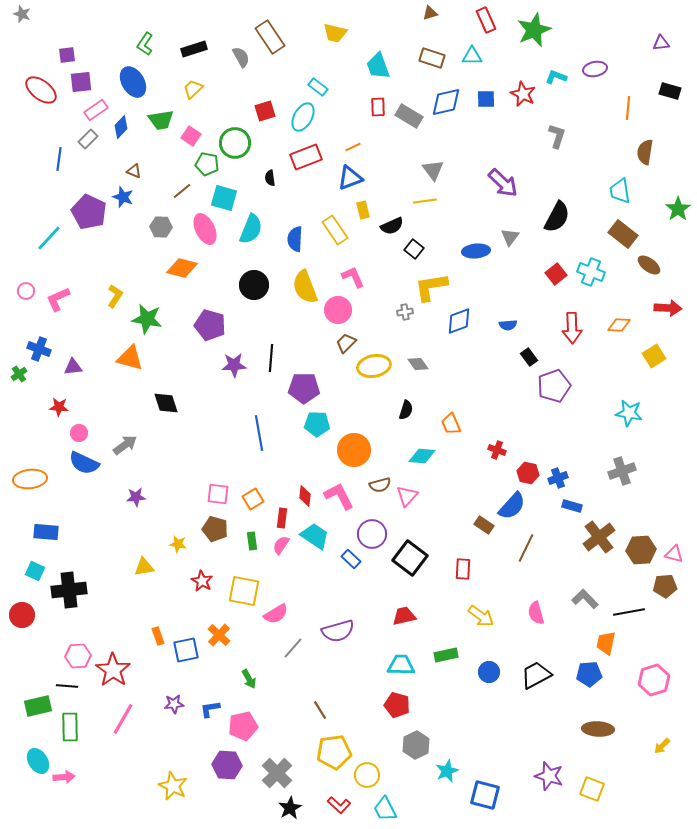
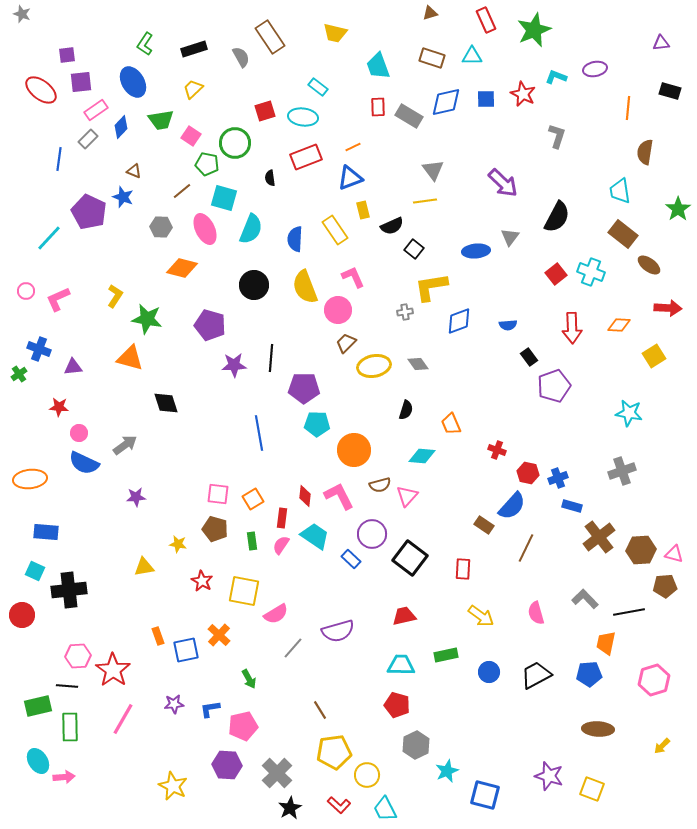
cyan ellipse at (303, 117): rotated 68 degrees clockwise
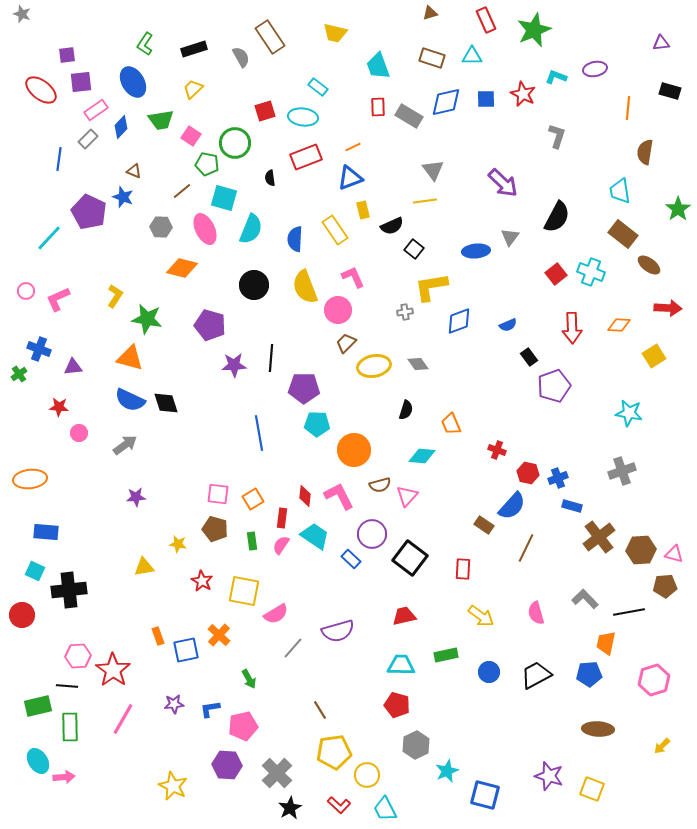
blue semicircle at (508, 325): rotated 18 degrees counterclockwise
blue semicircle at (84, 463): moved 46 px right, 63 px up
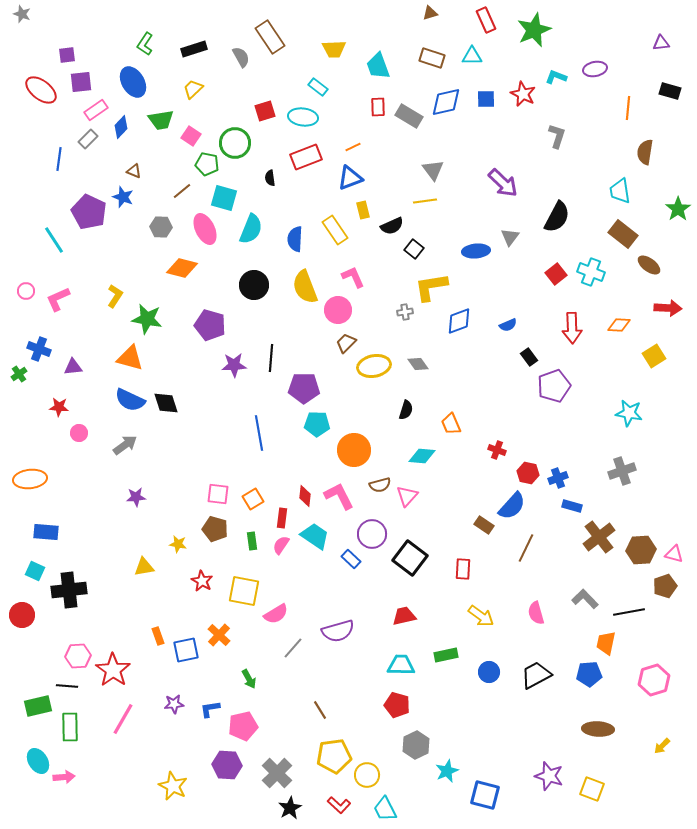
yellow trapezoid at (335, 33): moved 1 px left, 16 px down; rotated 15 degrees counterclockwise
cyan line at (49, 238): moved 5 px right, 2 px down; rotated 76 degrees counterclockwise
brown pentagon at (665, 586): rotated 15 degrees counterclockwise
yellow pentagon at (334, 752): moved 4 px down
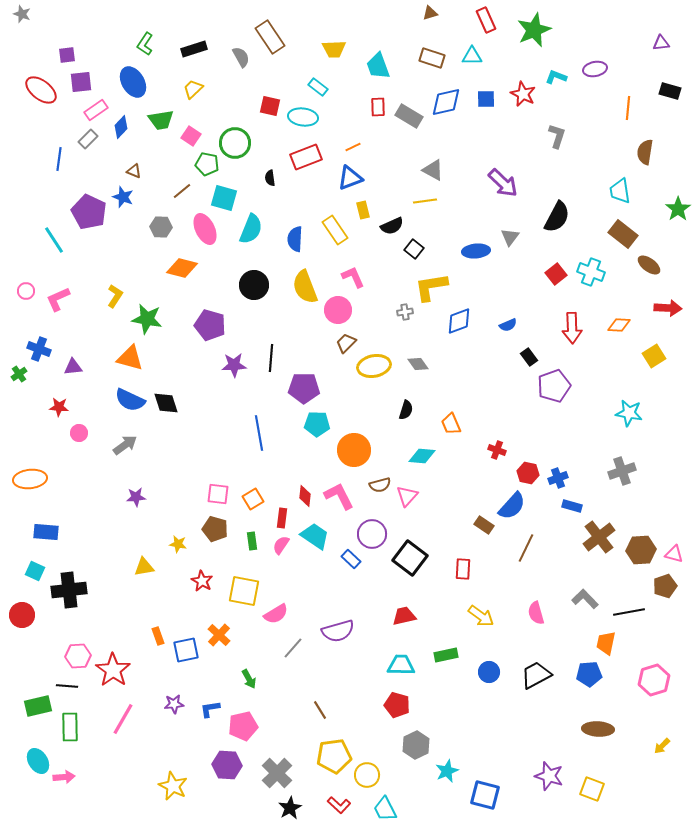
red square at (265, 111): moved 5 px right, 5 px up; rotated 30 degrees clockwise
gray triangle at (433, 170): rotated 25 degrees counterclockwise
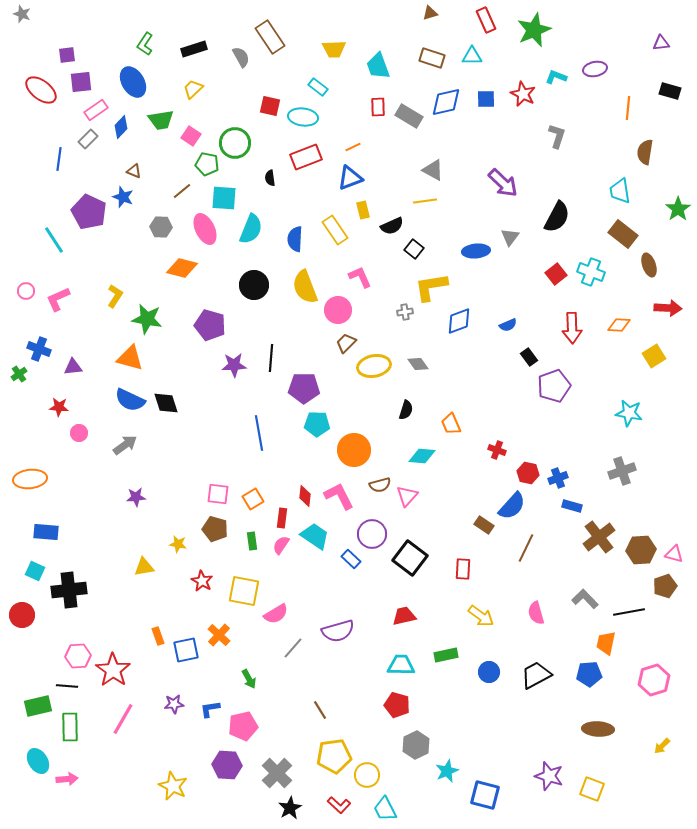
cyan square at (224, 198): rotated 12 degrees counterclockwise
brown ellipse at (649, 265): rotated 35 degrees clockwise
pink L-shape at (353, 277): moved 7 px right
pink arrow at (64, 777): moved 3 px right, 2 px down
